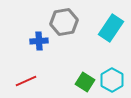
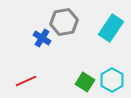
blue cross: moved 3 px right, 3 px up; rotated 36 degrees clockwise
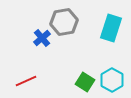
cyan rectangle: rotated 16 degrees counterclockwise
blue cross: rotated 18 degrees clockwise
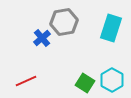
green square: moved 1 px down
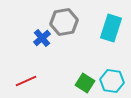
cyan hexagon: moved 1 px down; rotated 20 degrees counterclockwise
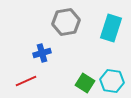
gray hexagon: moved 2 px right
blue cross: moved 15 px down; rotated 24 degrees clockwise
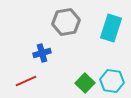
green square: rotated 12 degrees clockwise
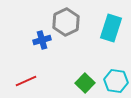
gray hexagon: rotated 16 degrees counterclockwise
blue cross: moved 13 px up
cyan hexagon: moved 4 px right
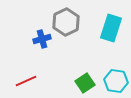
blue cross: moved 1 px up
green square: rotated 12 degrees clockwise
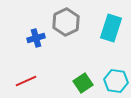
blue cross: moved 6 px left, 1 px up
green square: moved 2 px left
